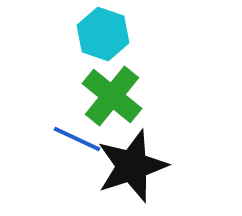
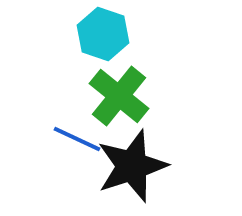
green cross: moved 7 px right
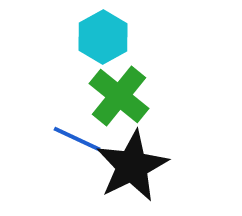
cyan hexagon: moved 3 px down; rotated 12 degrees clockwise
black star: rotated 8 degrees counterclockwise
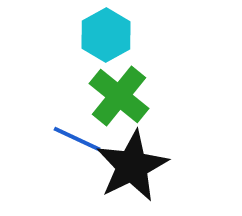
cyan hexagon: moved 3 px right, 2 px up
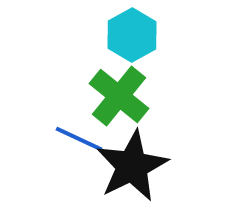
cyan hexagon: moved 26 px right
blue line: moved 2 px right
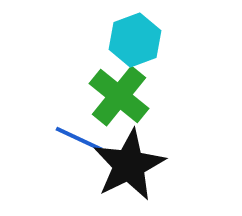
cyan hexagon: moved 3 px right, 5 px down; rotated 9 degrees clockwise
black star: moved 3 px left, 1 px up
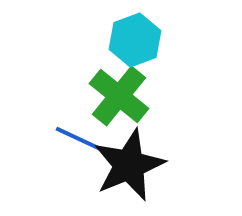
black star: rotated 4 degrees clockwise
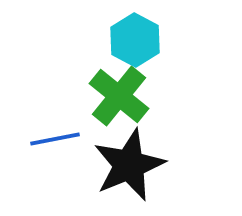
cyan hexagon: rotated 12 degrees counterclockwise
blue line: moved 24 px left; rotated 36 degrees counterclockwise
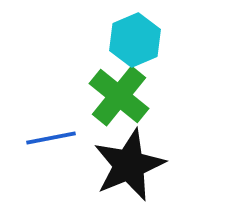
cyan hexagon: rotated 9 degrees clockwise
blue line: moved 4 px left, 1 px up
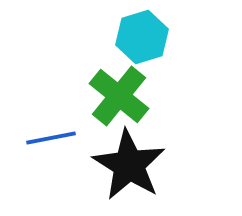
cyan hexagon: moved 7 px right, 3 px up; rotated 6 degrees clockwise
black star: rotated 18 degrees counterclockwise
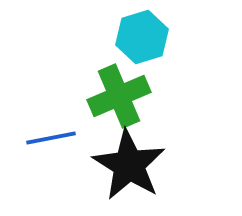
green cross: rotated 28 degrees clockwise
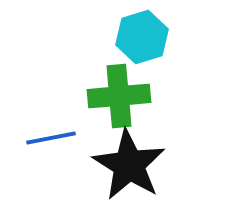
green cross: rotated 18 degrees clockwise
